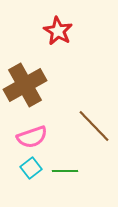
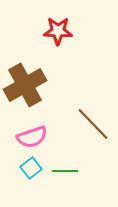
red star: rotated 28 degrees counterclockwise
brown line: moved 1 px left, 2 px up
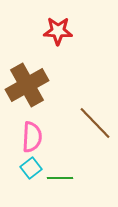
brown cross: moved 2 px right
brown line: moved 2 px right, 1 px up
pink semicircle: rotated 68 degrees counterclockwise
green line: moved 5 px left, 7 px down
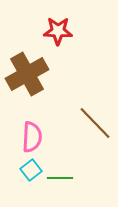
brown cross: moved 11 px up
cyan square: moved 2 px down
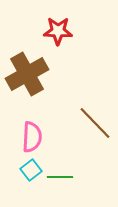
green line: moved 1 px up
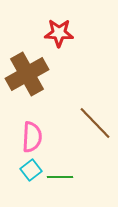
red star: moved 1 px right, 2 px down
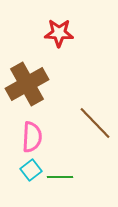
brown cross: moved 10 px down
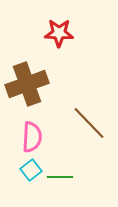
brown cross: rotated 9 degrees clockwise
brown line: moved 6 px left
